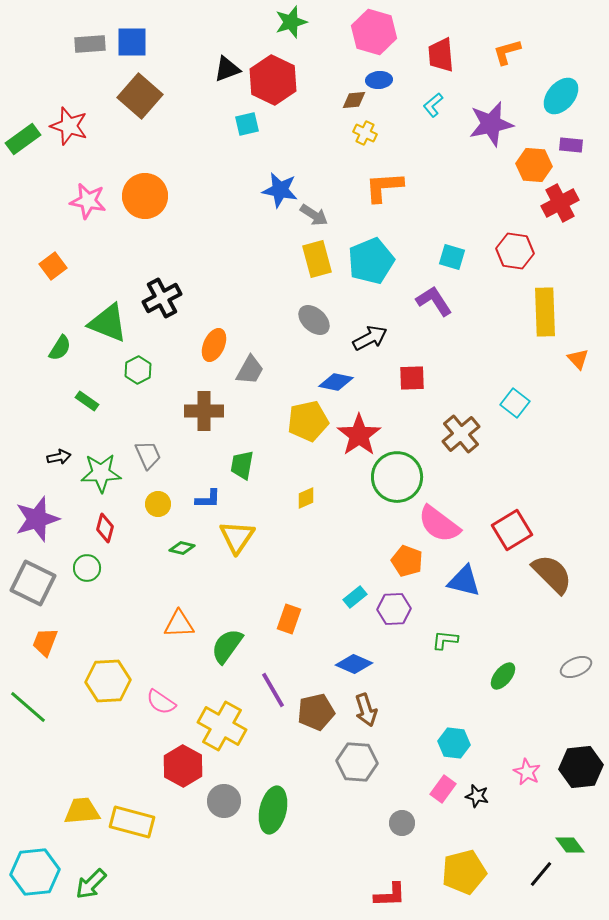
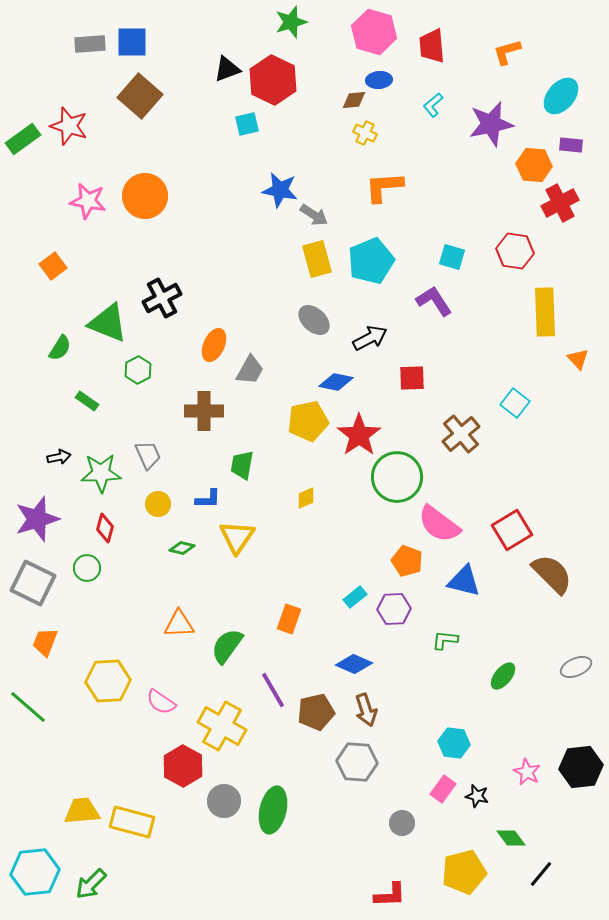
red trapezoid at (441, 55): moved 9 px left, 9 px up
green diamond at (570, 845): moved 59 px left, 7 px up
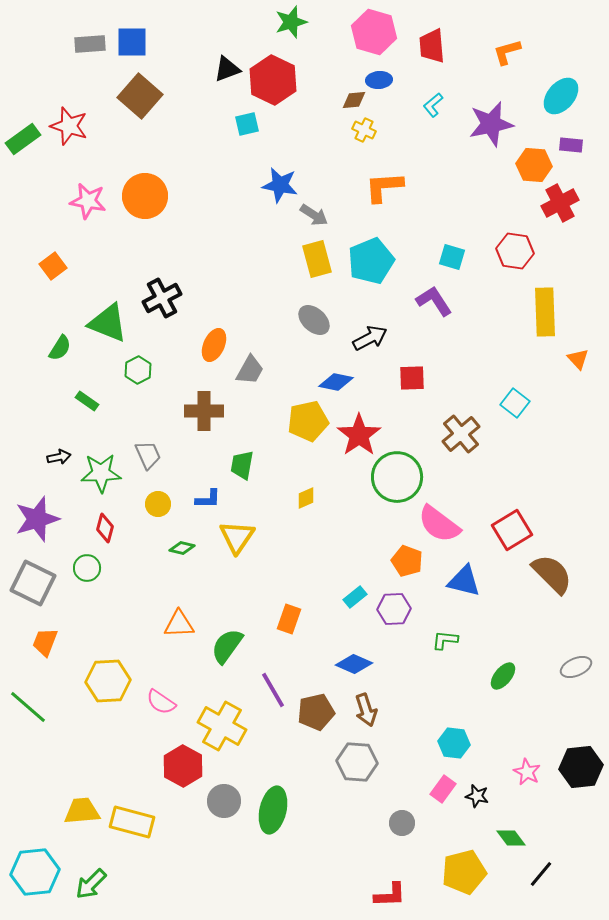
yellow cross at (365, 133): moved 1 px left, 3 px up
blue star at (280, 190): moved 5 px up
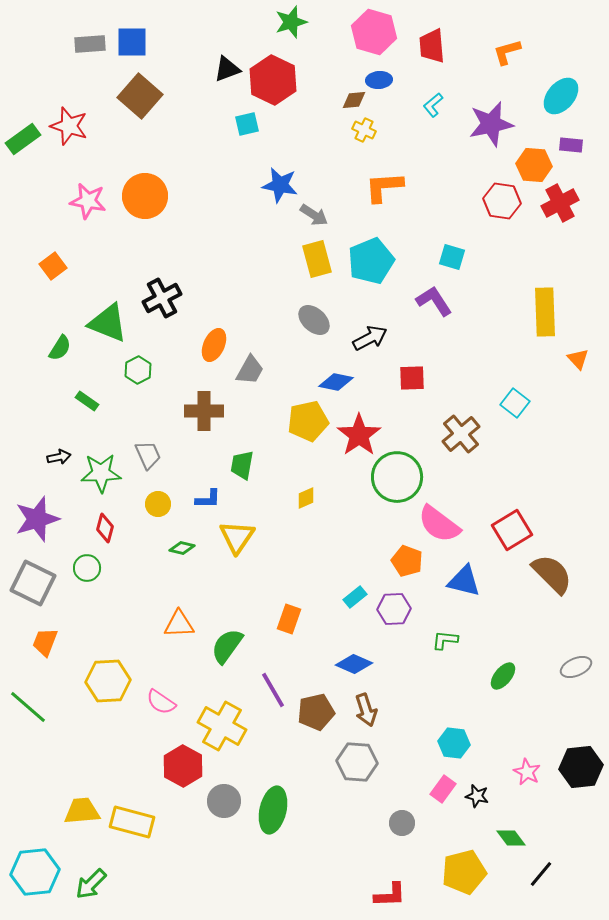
red hexagon at (515, 251): moved 13 px left, 50 px up
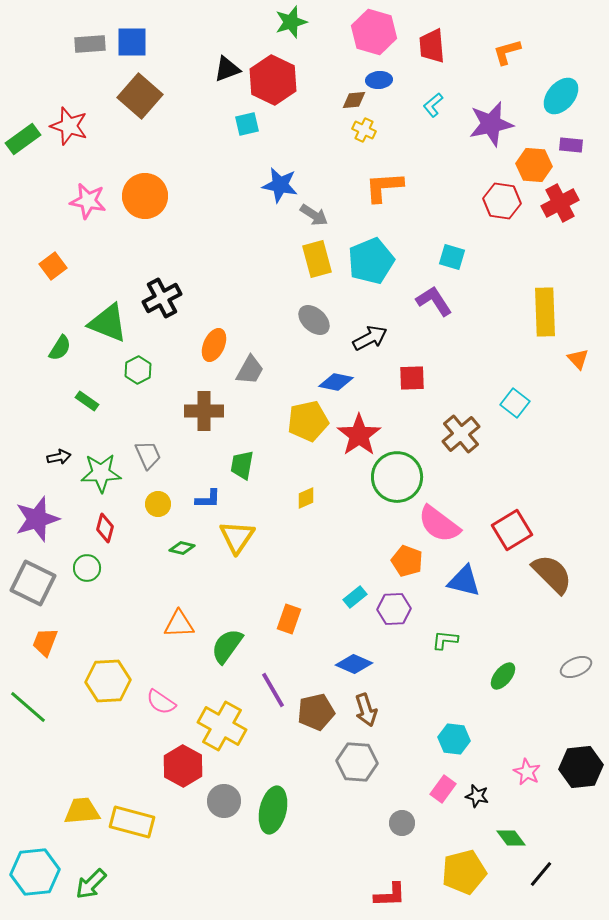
cyan hexagon at (454, 743): moved 4 px up
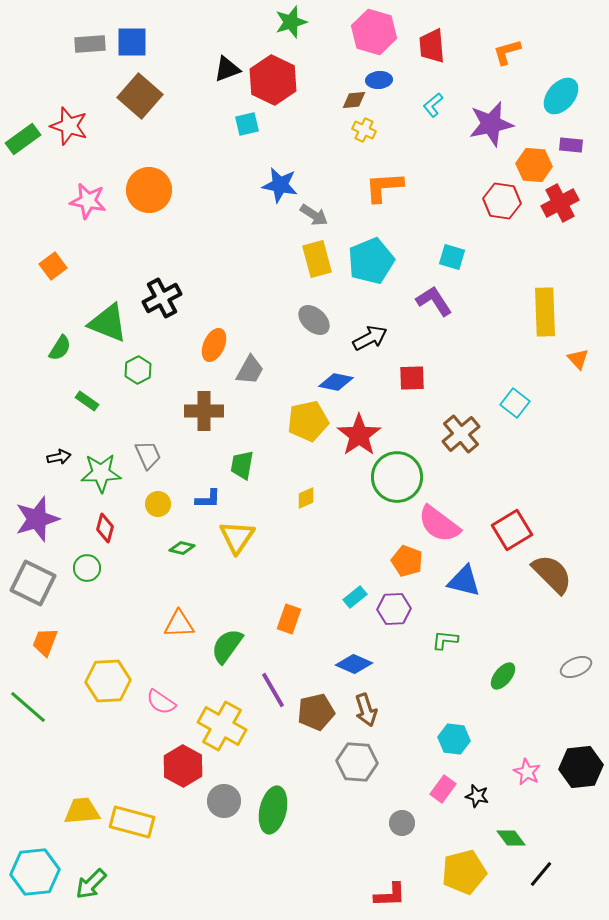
orange circle at (145, 196): moved 4 px right, 6 px up
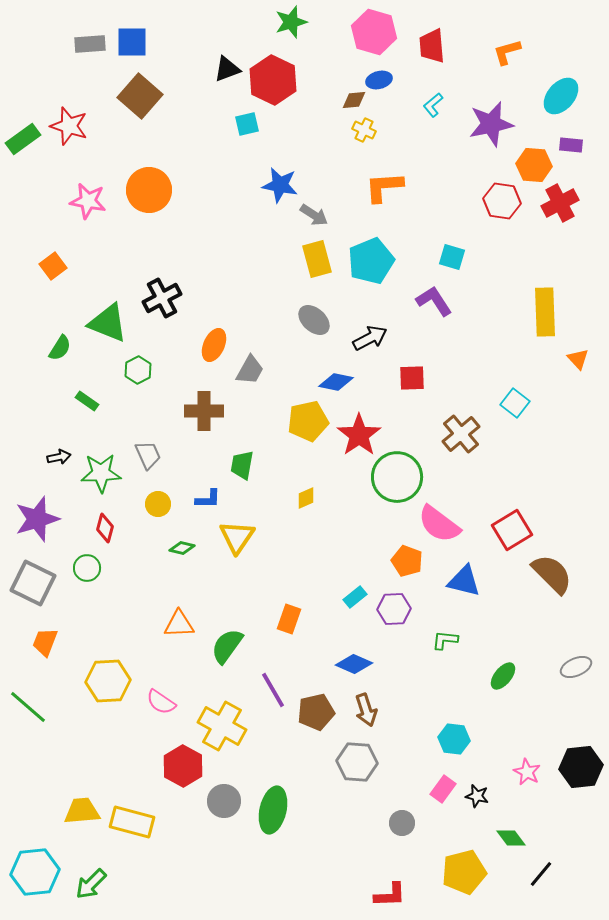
blue ellipse at (379, 80): rotated 10 degrees counterclockwise
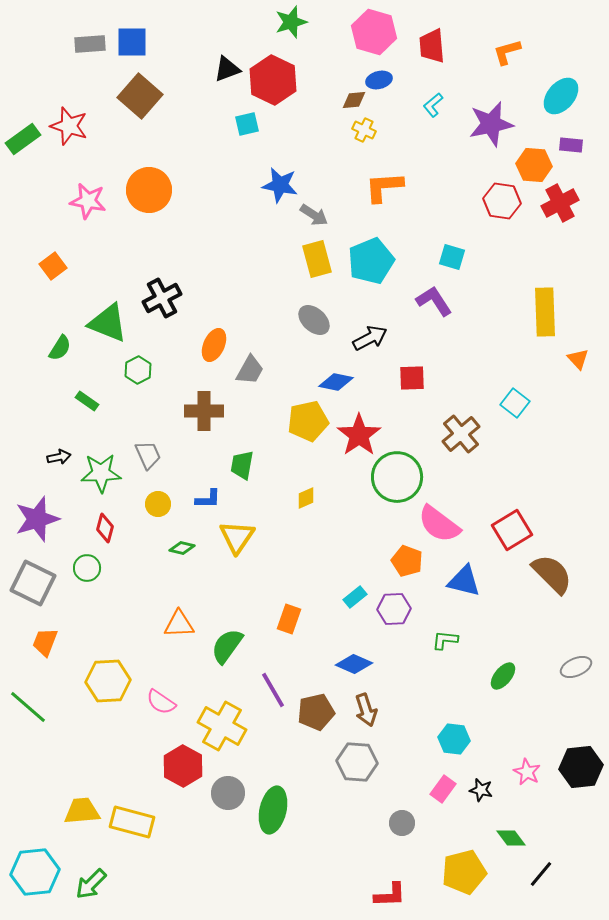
black star at (477, 796): moved 4 px right, 6 px up
gray circle at (224, 801): moved 4 px right, 8 px up
